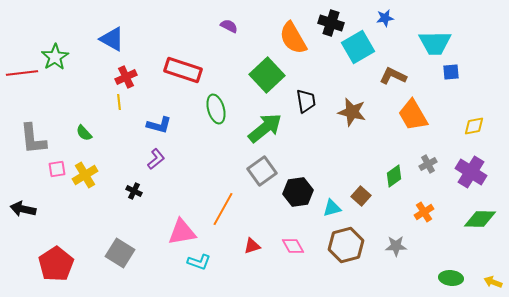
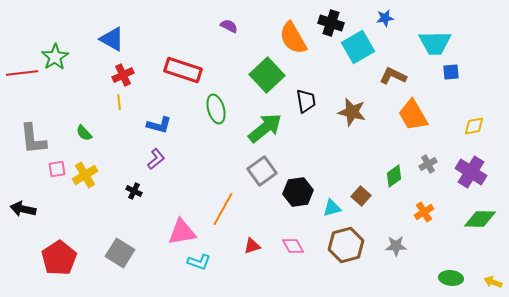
red cross at (126, 77): moved 3 px left, 2 px up
red pentagon at (56, 264): moved 3 px right, 6 px up
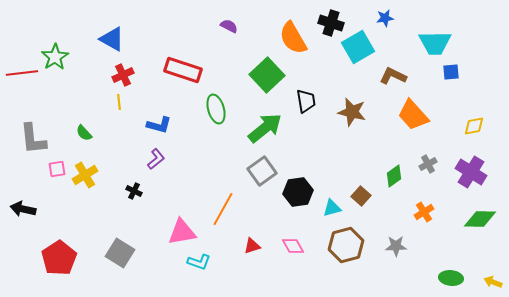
orange trapezoid at (413, 115): rotated 12 degrees counterclockwise
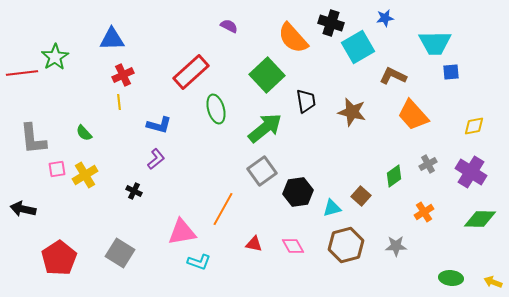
orange semicircle at (293, 38): rotated 12 degrees counterclockwise
blue triangle at (112, 39): rotated 32 degrees counterclockwise
red rectangle at (183, 70): moved 8 px right, 2 px down; rotated 60 degrees counterclockwise
red triangle at (252, 246): moved 2 px right, 2 px up; rotated 30 degrees clockwise
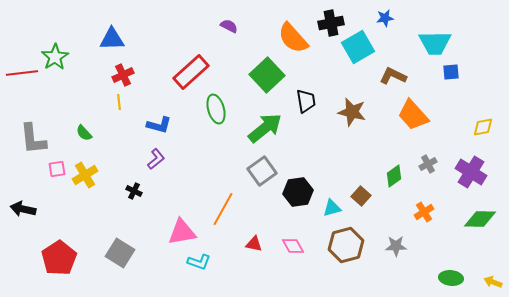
black cross at (331, 23): rotated 30 degrees counterclockwise
yellow diamond at (474, 126): moved 9 px right, 1 px down
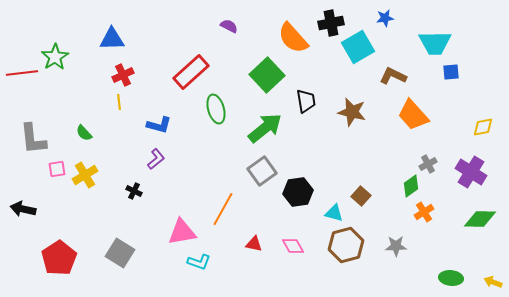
green diamond at (394, 176): moved 17 px right, 10 px down
cyan triangle at (332, 208): moved 2 px right, 5 px down; rotated 30 degrees clockwise
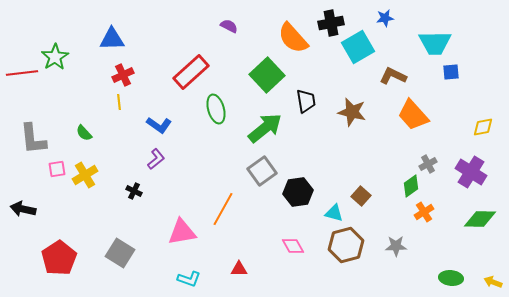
blue L-shape at (159, 125): rotated 20 degrees clockwise
red triangle at (254, 244): moved 15 px left, 25 px down; rotated 12 degrees counterclockwise
cyan L-shape at (199, 262): moved 10 px left, 17 px down
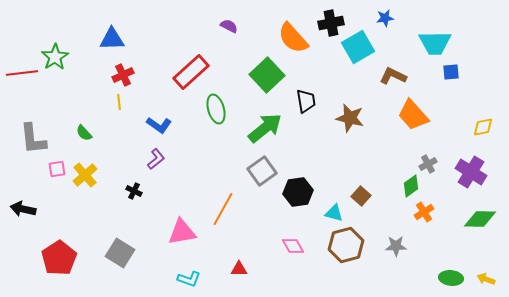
brown star at (352, 112): moved 2 px left, 6 px down
yellow cross at (85, 175): rotated 10 degrees counterclockwise
yellow arrow at (493, 282): moved 7 px left, 3 px up
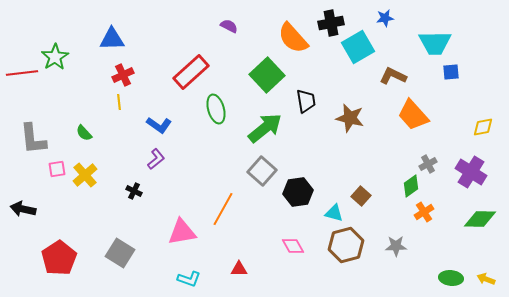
gray square at (262, 171): rotated 12 degrees counterclockwise
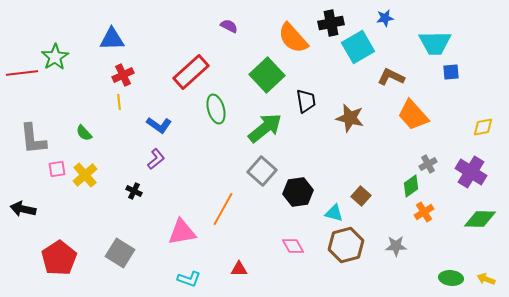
brown L-shape at (393, 76): moved 2 px left, 1 px down
